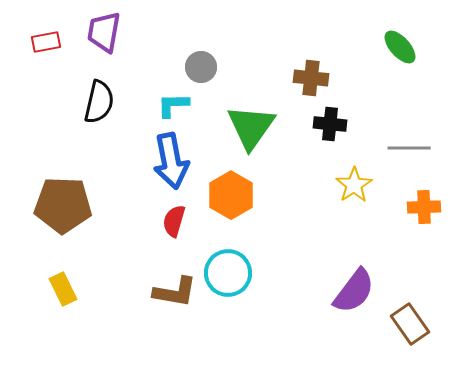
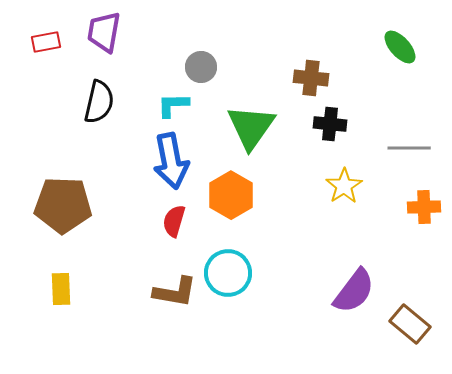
yellow star: moved 10 px left, 1 px down
yellow rectangle: moved 2 px left; rotated 24 degrees clockwise
brown rectangle: rotated 15 degrees counterclockwise
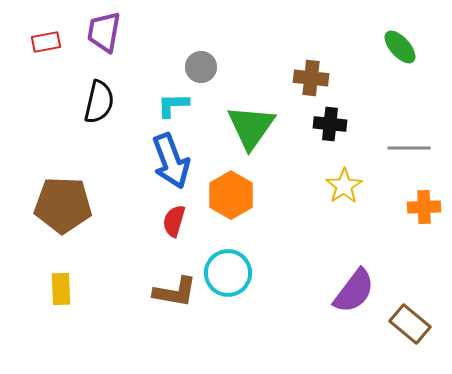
blue arrow: rotated 10 degrees counterclockwise
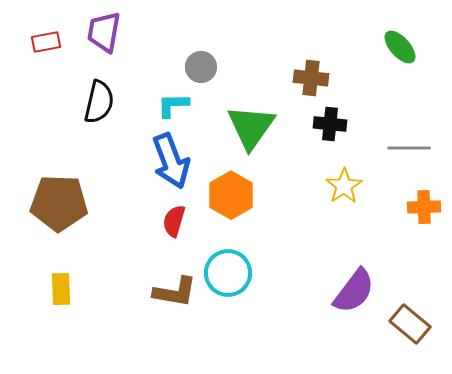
brown pentagon: moved 4 px left, 2 px up
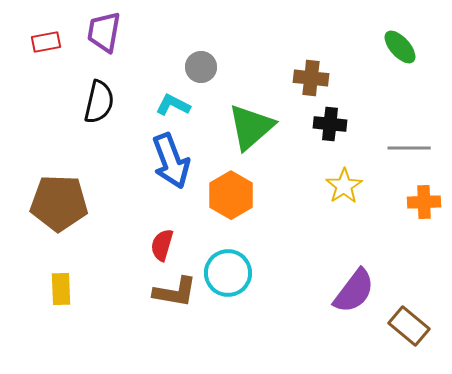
cyan L-shape: rotated 28 degrees clockwise
green triangle: rotated 14 degrees clockwise
orange cross: moved 5 px up
red semicircle: moved 12 px left, 24 px down
brown rectangle: moved 1 px left, 2 px down
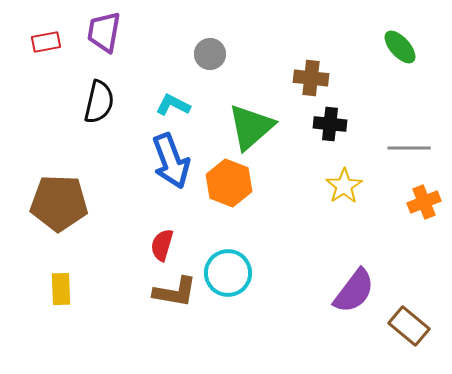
gray circle: moved 9 px right, 13 px up
orange hexagon: moved 2 px left, 12 px up; rotated 9 degrees counterclockwise
orange cross: rotated 20 degrees counterclockwise
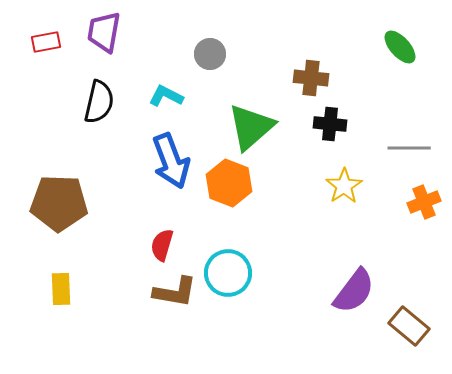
cyan L-shape: moved 7 px left, 9 px up
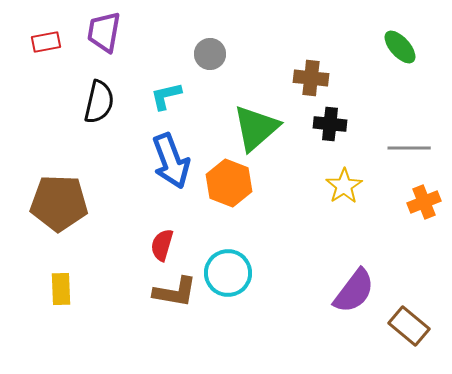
cyan L-shape: rotated 40 degrees counterclockwise
green triangle: moved 5 px right, 1 px down
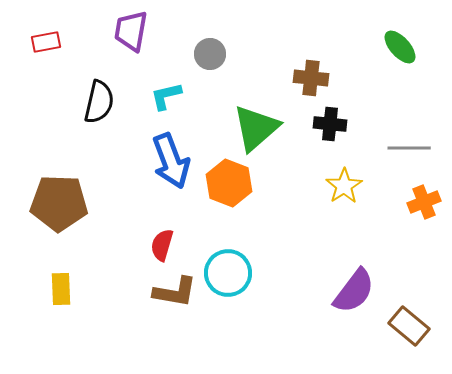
purple trapezoid: moved 27 px right, 1 px up
